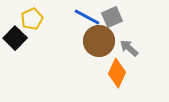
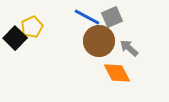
yellow pentagon: moved 8 px down
orange diamond: rotated 52 degrees counterclockwise
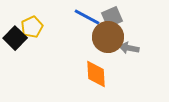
brown circle: moved 9 px right, 4 px up
gray arrow: rotated 30 degrees counterclockwise
orange diamond: moved 21 px left, 1 px down; rotated 24 degrees clockwise
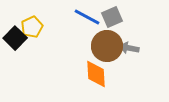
brown circle: moved 1 px left, 9 px down
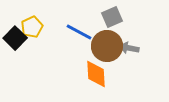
blue line: moved 8 px left, 15 px down
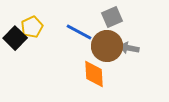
orange diamond: moved 2 px left
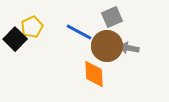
black square: moved 1 px down
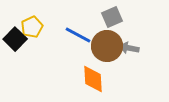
blue line: moved 1 px left, 3 px down
orange diamond: moved 1 px left, 5 px down
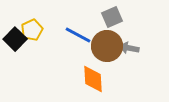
yellow pentagon: moved 3 px down
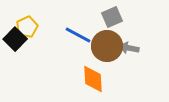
yellow pentagon: moved 5 px left, 3 px up
